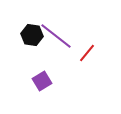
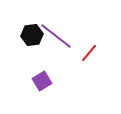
black hexagon: rotated 15 degrees counterclockwise
red line: moved 2 px right
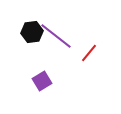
black hexagon: moved 3 px up
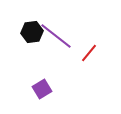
purple square: moved 8 px down
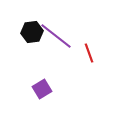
red line: rotated 60 degrees counterclockwise
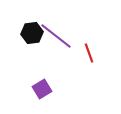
black hexagon: moved 1 px down
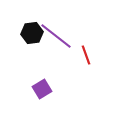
red line: moved 3 px left, 2 px down
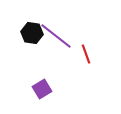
black hexagon: rotated 15 degrees clockwise
red line: moved 1 px up
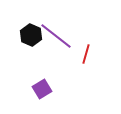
black hexagon: moved 1 px left, 2 px down; rotated 15 degrees clockwise
red line: rotated 36 degrees clockwise
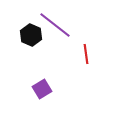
purple line: moved 1 px left, 11 px up
red line: rotated 24 degrees counterclockwise
